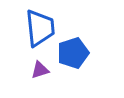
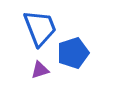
blue trapezoid: rotated 15 degrees counterclockwise
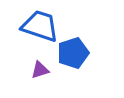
blue trapezoid: moved 2 px up; rotated 51 degrees counterclockwise
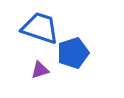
blue trapezoid: moved 2 px down
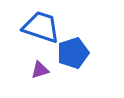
blue trapezoid: moved 1 px right, 1 px up
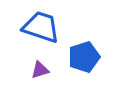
blue pentagon: moved 11 px right, 4 px down
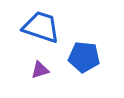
blue pentagon: rotated 24 degrees clockwise
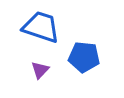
purple triangle: rotated 30 degrees counterclockwise
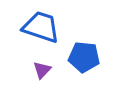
purple triangle: moved 2 px right
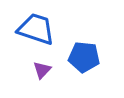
blue trapezoid: moved 5 px left, 2 px down
